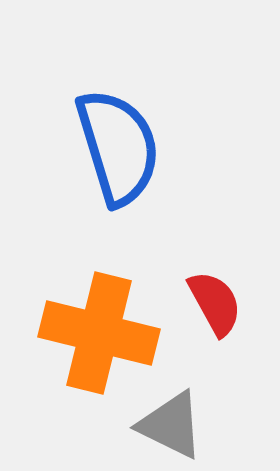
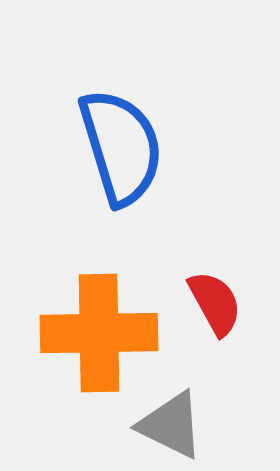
blue semicircle: moved 3 px right
orange cross: rotated 15 degrees counterclockwise
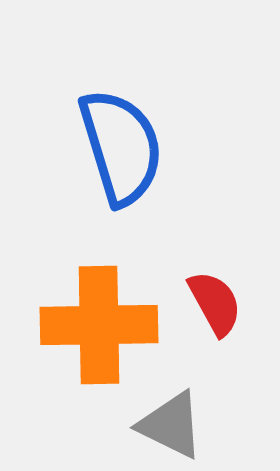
orange cross: moved 8 px up
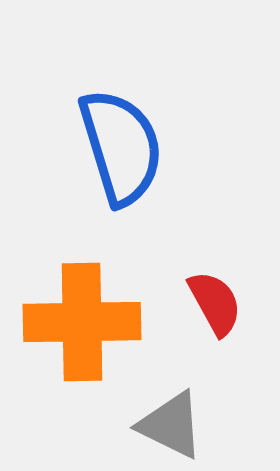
orange cross: moved 17 px left, 3 px up
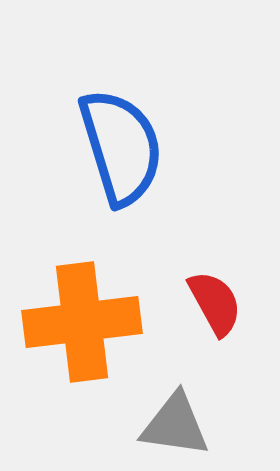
orange cross: rotated 6 degrees counterclockwise
gray triangle: moved 4 px right; rotated 18 degrees counterclockwise
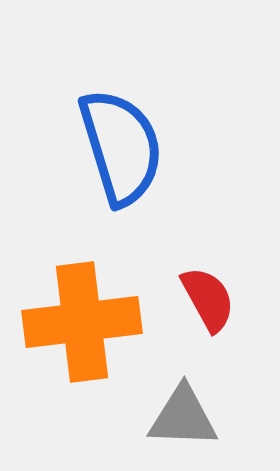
red semicircle: moved 7 px left, 4 px up
gray triangle: moved 8 px right, 8 px up; rotated 6 degrees counterclockwise
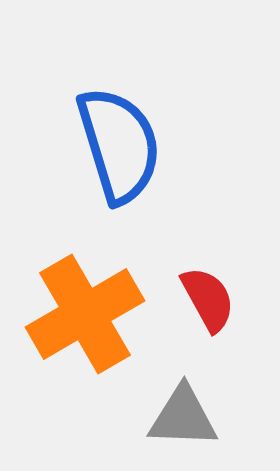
blue semicircle: moved 2 px left, 2 px up
orange cross: moved 3 px right, 8 px up; rotated 23 degrees counterclockwise
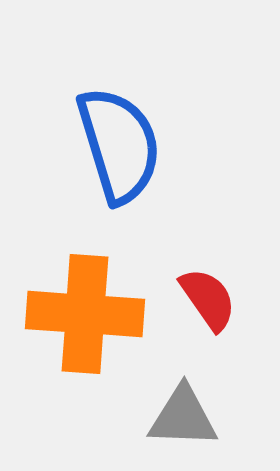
red semicircle: rotated 6 degrees counterclockwise
orange cross: rotated 34 degrees clockwise
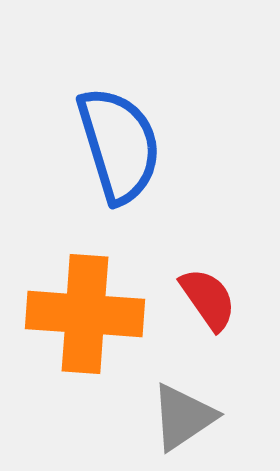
gray triangle: rotated 36 degrees counterclockwise
